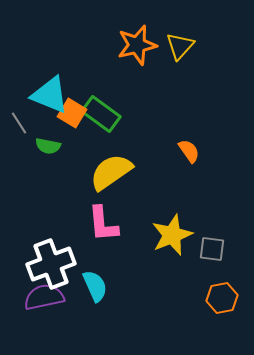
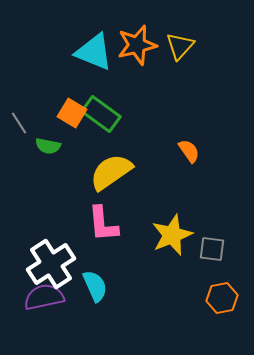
cyan triangle: moved 44 px right, 43 px up
white cross: rotated 12 degrees counterclockwise
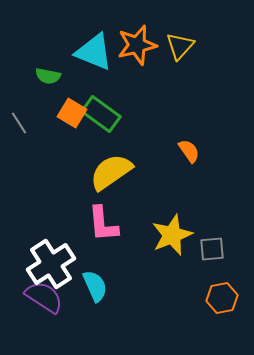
green semicircle: moved 70 px up
gray square: rotated 12 degrees counterclockwise
purple semicircle: rotated 45 degrees clockwise
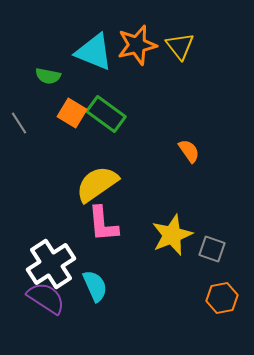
yellow triangle: rotated 20 degrees counterclockwise
green rectangle: moved 5 px right
yellow semicircle: moved 14 px left, 12 px down
gray square: rotated 24 degrees clockwise
purple semicircle: moved 2 px right, 1 px down
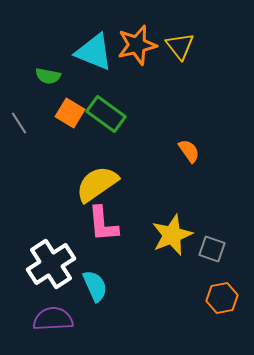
orange square: moved 2 px left
purple semicircle: moved 7 px right, 21 px down; rotated 36 degrees counterclockwise
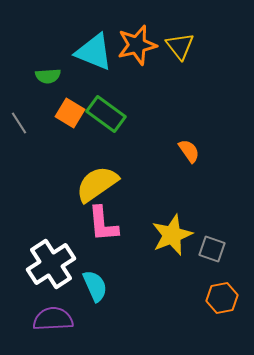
green semicircle: rotated 15 degrees counterclockwise
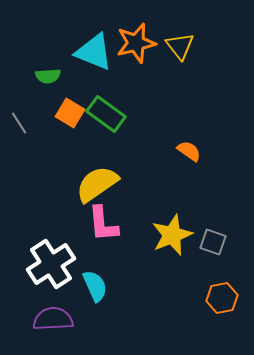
orange star: moved 1 px left, 2 px up
orange semicircle: rotated 20 degrees counterclockwise
gray square: moved 1 px right, 7 px up
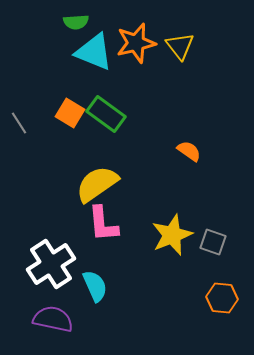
green semicircle: moved 28 px right, 54 px up
orange hexagon: rotated 16 degrees clockwise
purple semicircle: rotated 15 degrees clockwise
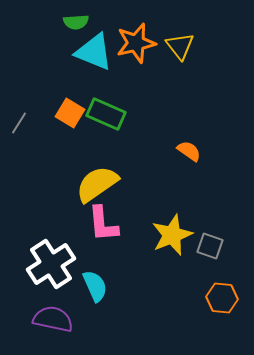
green rectangle: rotated 12 degrees counterclockwise
gray line: rotated 65 degrees clockwise
gray square: moved 3 px left, 4 px down
